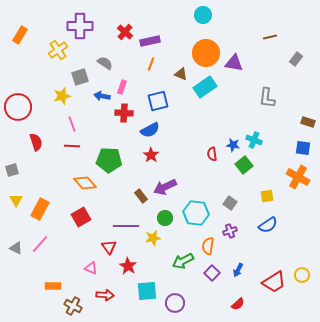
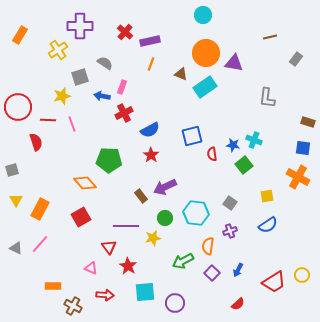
blue square at (158, 101): moved 34 px right, 35 px down
red cross at (124, 113): rotated 30 degrees counterclockwise
red line at (72, 146): moved 24 px left, 26 px up
cyan square at (147, 291): moved 2 px left, 1 px down
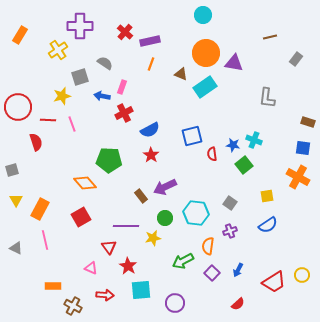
pink line at (40, 244): moved 5 px right, 4 px up; rotated 54 degrees counterclockwise
cyan square at (145, 292): moved 4 px left, 2 px up
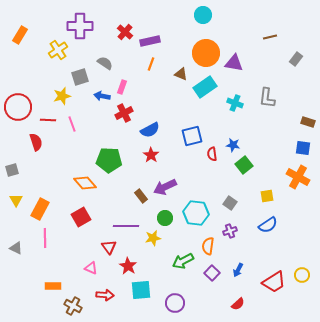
cyan cross at (254, 140): moved 19 px left, 37 px up
pink line at (45, 240): moved 2 px up; rotated 12 degrees clockwise
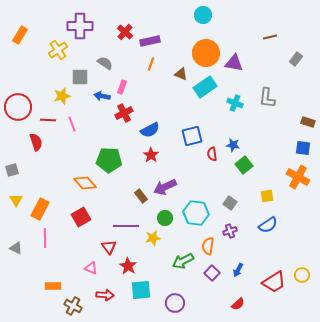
gray square at (80, 77): rotated 18 degrees clockwise
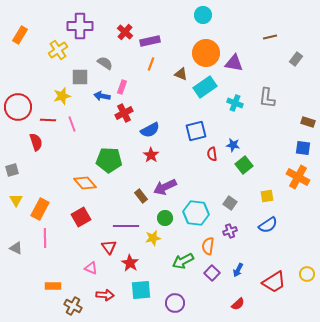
blue square at (192, 136): moved 4 px right, 5 px up
red star at (128, 266): moved 2 px right, 3 px up
yellow circle at (302, 275): moved 5 px right, 1 px up
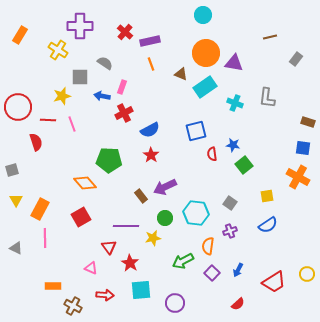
yellow cross at (58, 50): rotated 24 degrees counterclockwise
orange line at (151, 64): rotated 40 degrees counterclockwise
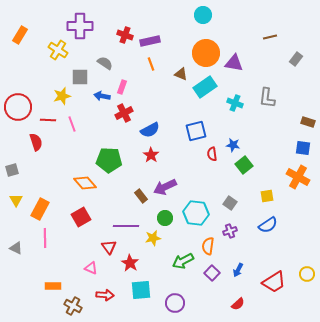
red cross at (125, 32): moved 3 px down; rotated 21 degrees counterclockwise
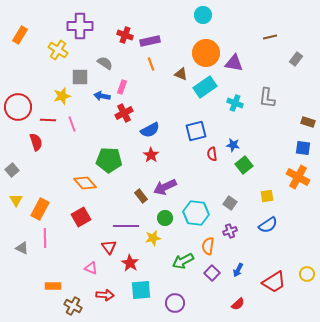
gray square at (12, 170): rotated 24 degrees counterclockwise
gray triangle at (16, 248): moved 6 px right
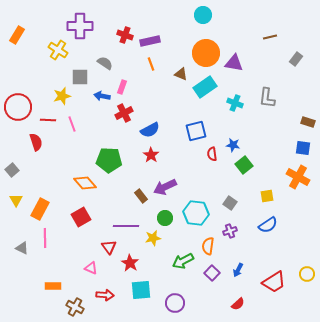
orange rectangle at (20, 35): moved 3 px left
brown cross at (73, 306): moved 2 px right, 1 px down
